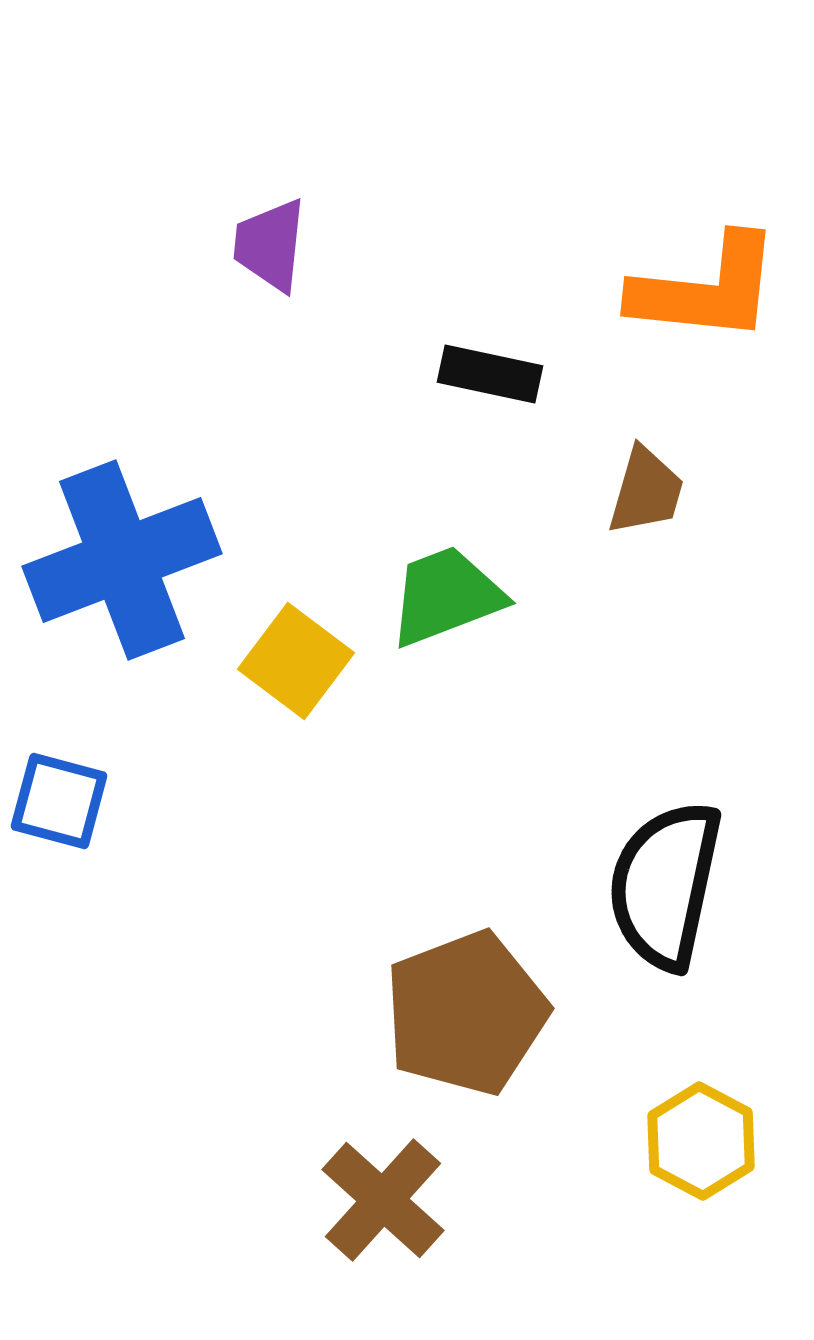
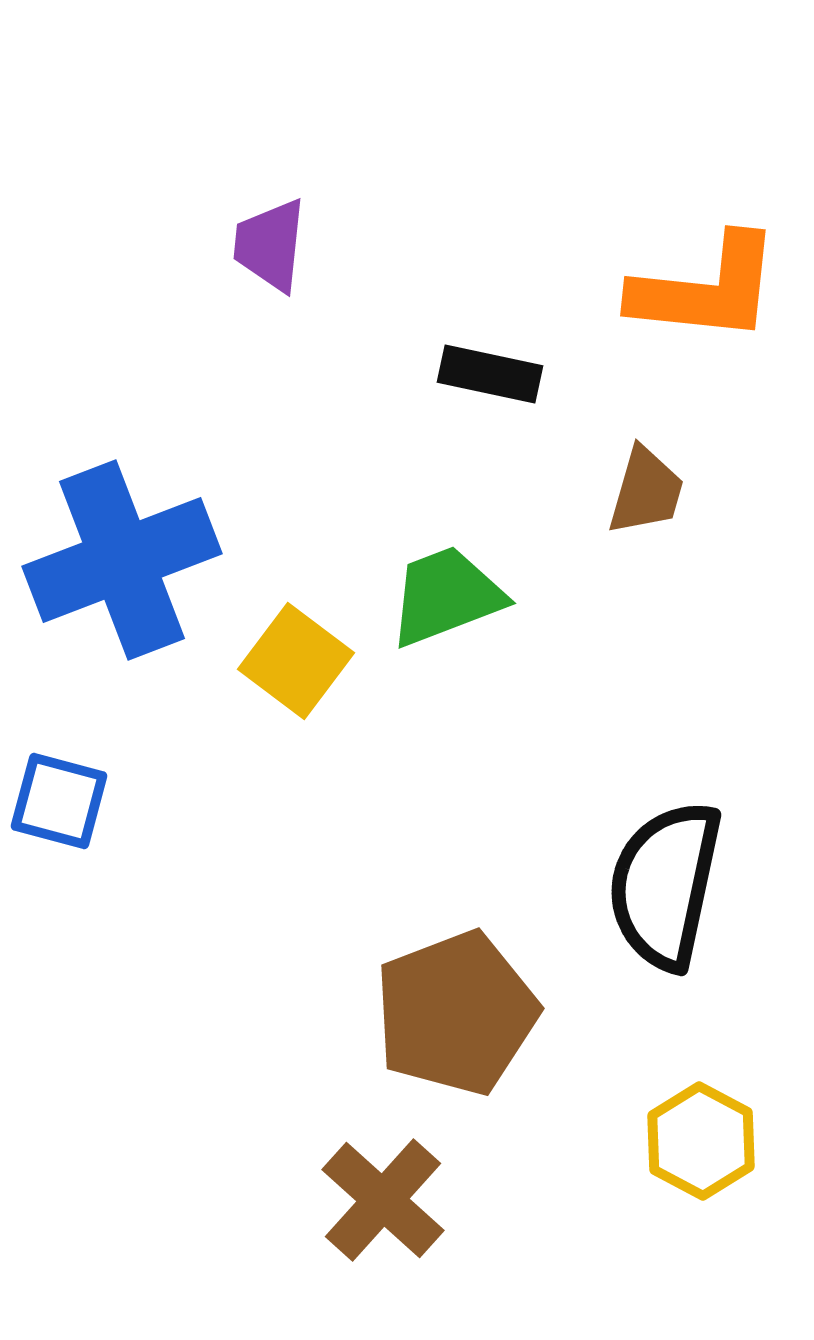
brown pentagon: moved 10 px left
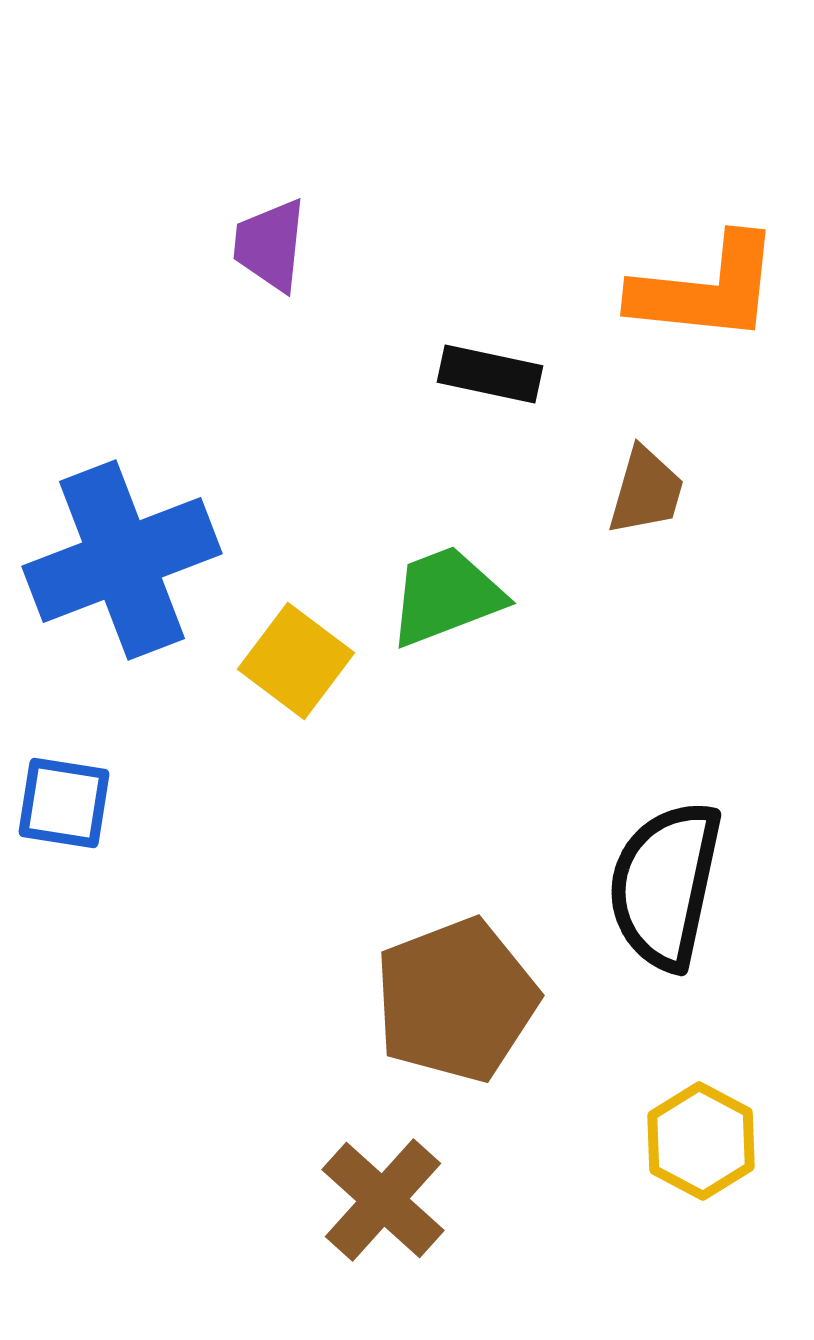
blue square: moved 5 px right, 2 px down; rotated 6 degrees counterclockwise
brown pentagon: moved 13 px up
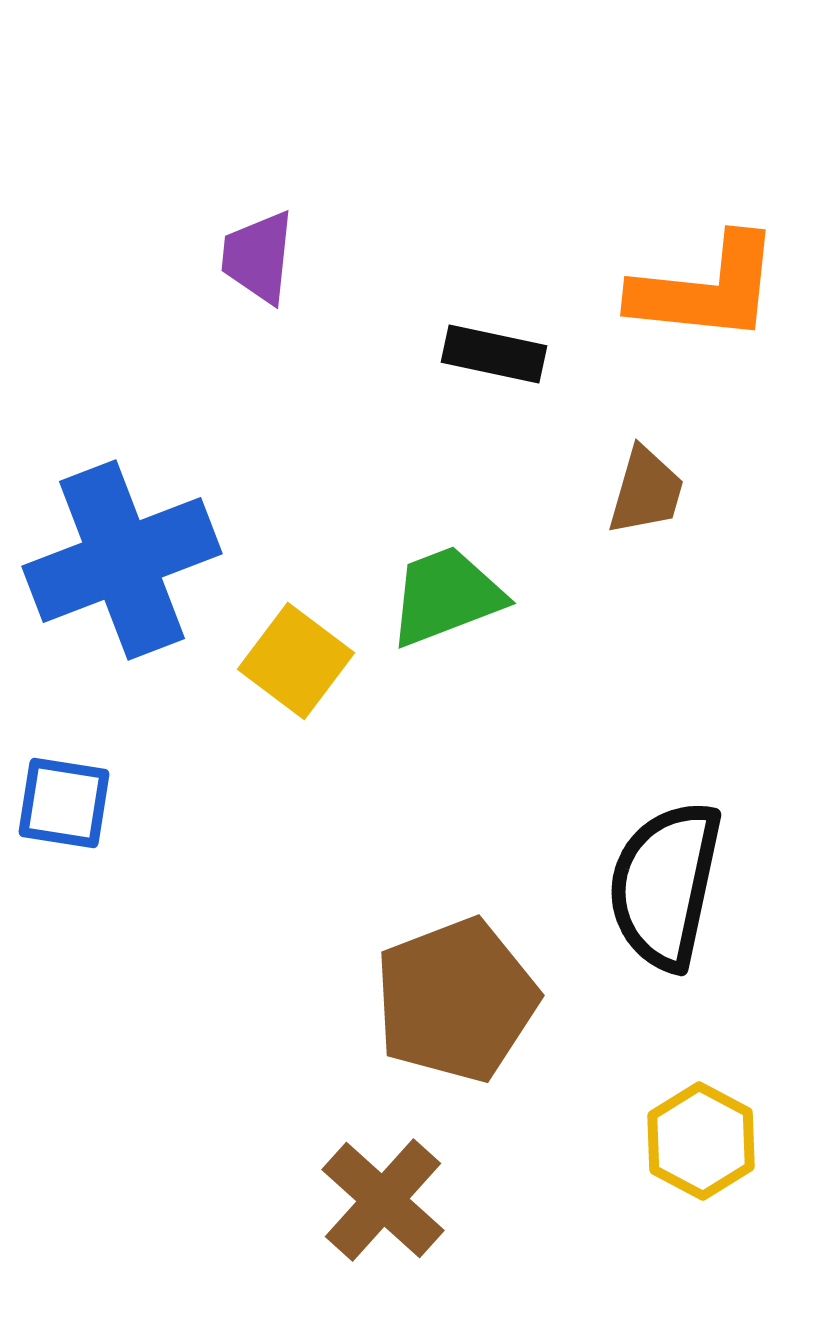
purple trapezoid: moved 12 px left, 12 px down
black rectangle: moved 4 px right, 20 px up
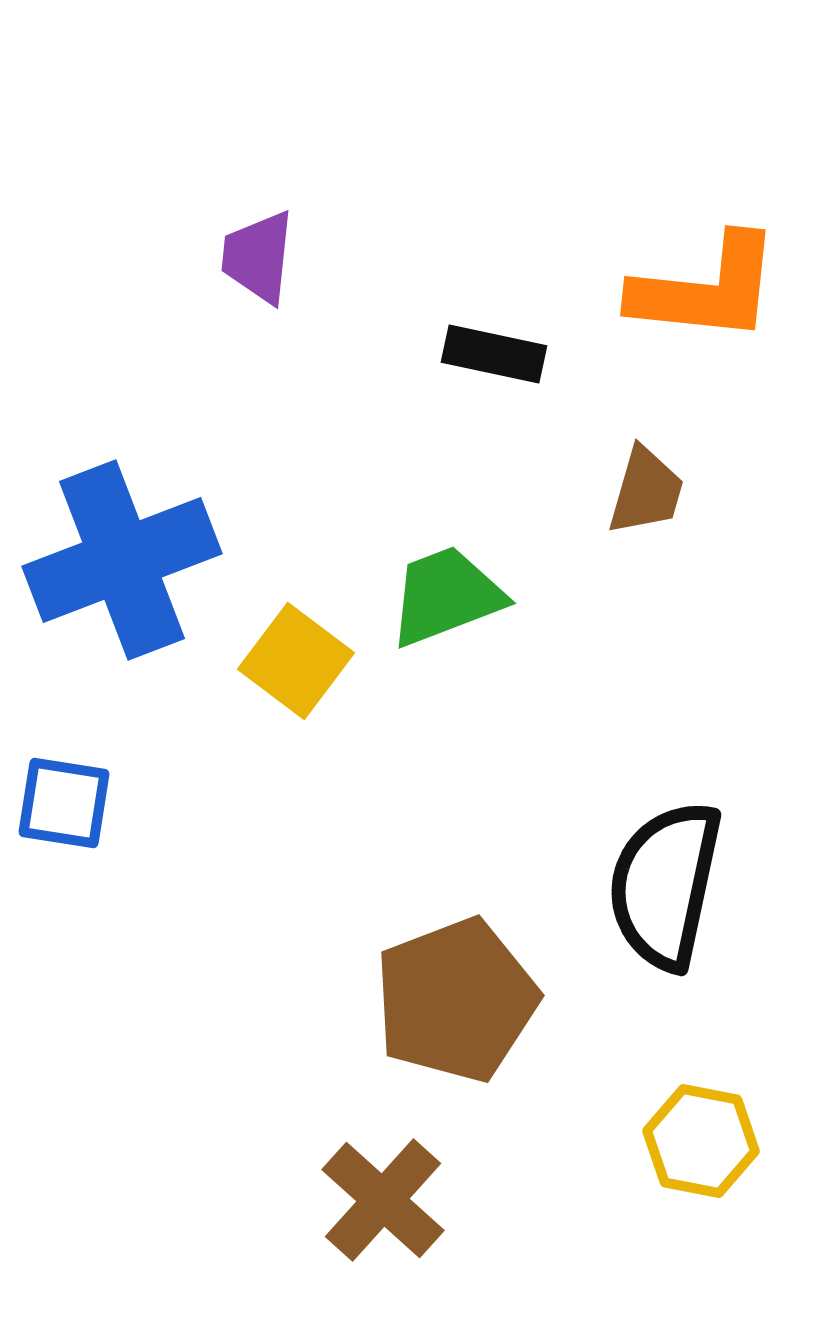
yellow hexagon: rotated 17 degrees counterclockwise
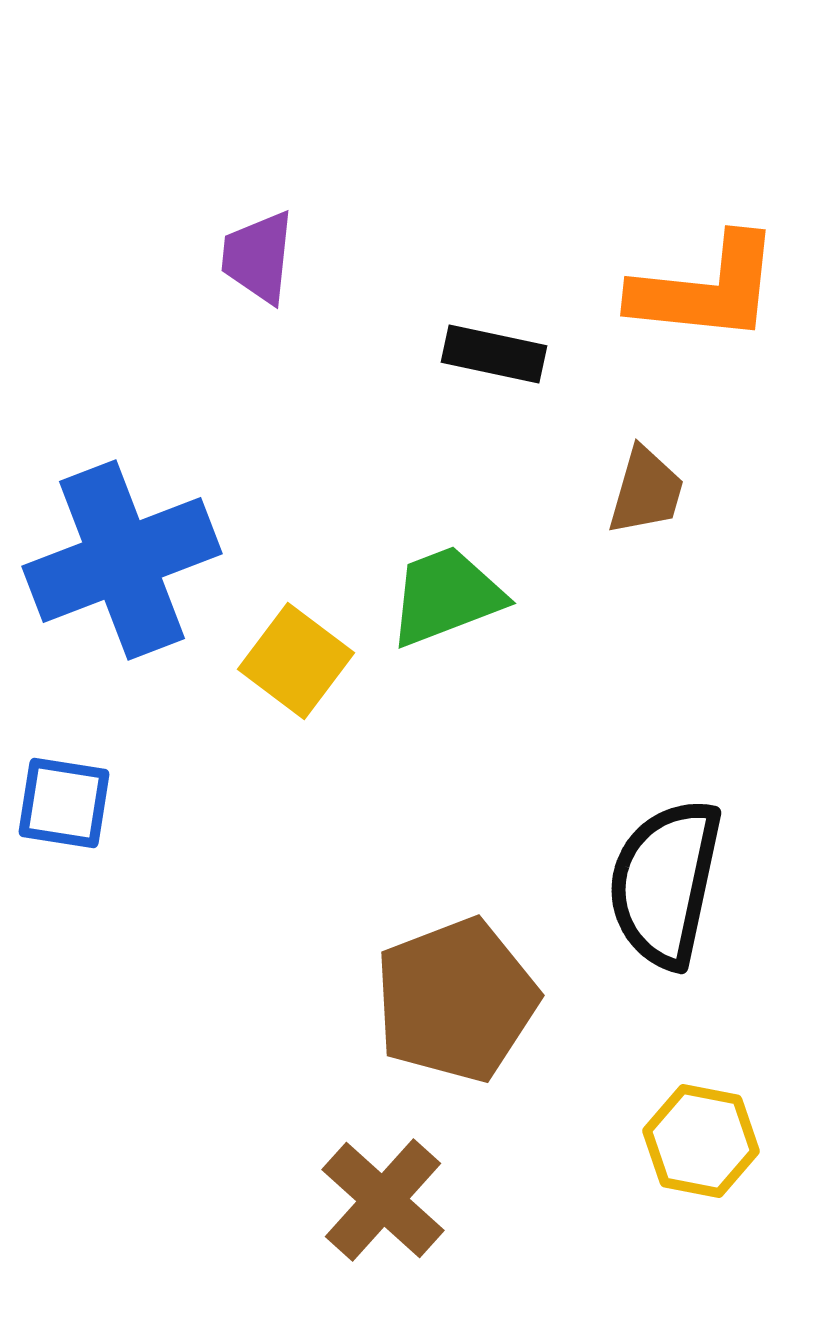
black semicircle: moved 2 px up
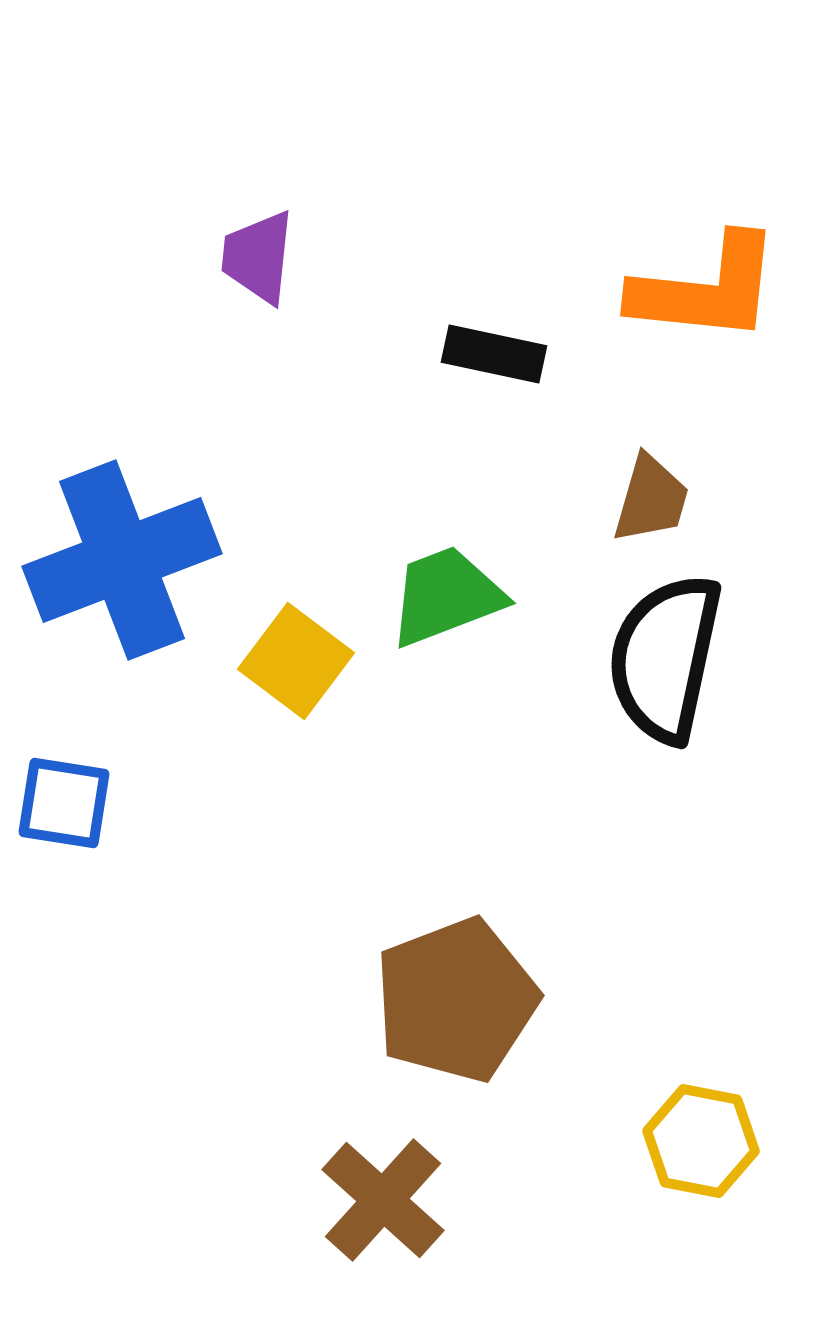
brown trapezoid: moved 5 px right, 8 px down
black semicircle: moved 225 px up
